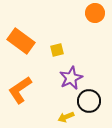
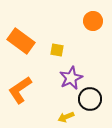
orange circle: moved 2 px left, 8 px down
yellow square: rotated 24 degrees clockwise
black circle: moved 1 px right, 2 px up
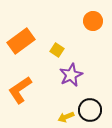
orange rectangle: rotated 72 degrees counterclockwise
yellow square: rotated 24 degrees clockwise
purple star: moved 3 px up
black circle: moved 11 px down
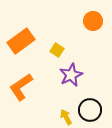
orange L-shape: moved 1 px right, 3 px up
yellow arrow: rotated 84 degrees clockwise
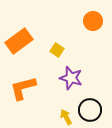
orange rectangle: moved 2 px left
purple star: moved 3 px down; rotated 30 degrees counterclockwise
orange L-shape: moved 2 px right, 1 px down; rotated 20 degrees clockwise
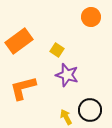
orange circle: moved 2 px left, 4 px up
purple star: moved 4 px left, 3 px up
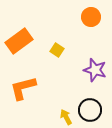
purple star: moved 28 px right, 5 px up
